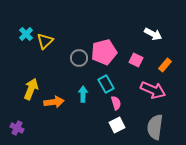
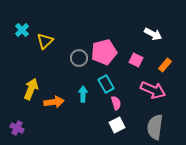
cyan cross: moved 4 px left, 4 px up
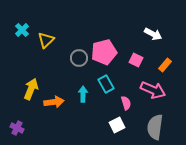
yellow triangle: moved 1 px right, 1 px up
pink semicircle: moved 10 px right
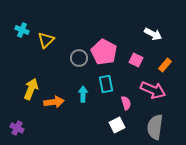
cyan cross: rotated 24 degrees counterclockwise
pink pentagon: rotated 30 degrees counterclockwise
cyan rectangle: rotated 18 degrees clockwise
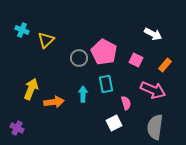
white square: moved 3 px left, 2 px up
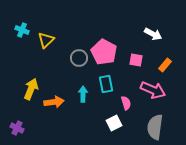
pink square: rotated 16 degrees counterclockwise
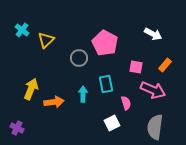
cyan cross: rotated 16 degrees clockwise
pink pentagon: moved 1 px right, 9 px up
pink square: moved 7 px down
white square: moved 2 px left
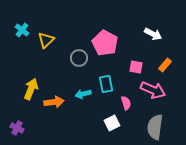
cyan arrow: rotated 105 degrees counterclockwise
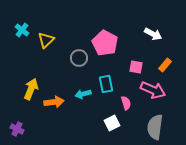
purple cross: moved 1 px down
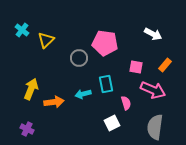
pink pentagon: rotated 20 degrees counterclockwise
purple cross: moved 10 px right
